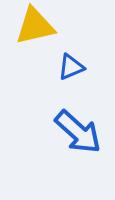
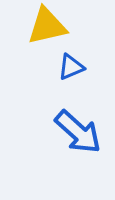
yellow triangle: moved 12 px right
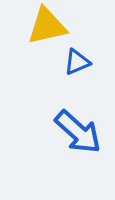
blue triangle: moved 6 px right, 5 px up
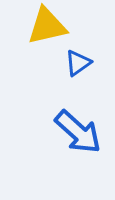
blue triangle: moved 1 px right, 1 px down; rotated 12 degrees counterclockwise
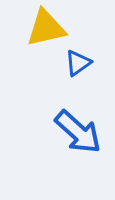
yellow triangle: moved 1 px left, 2 px down
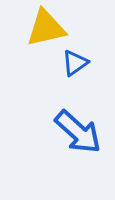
blue triangle: moved 3 px left
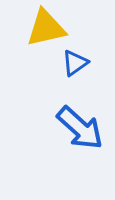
blue arrow: moved 2 px right, 4 px up
